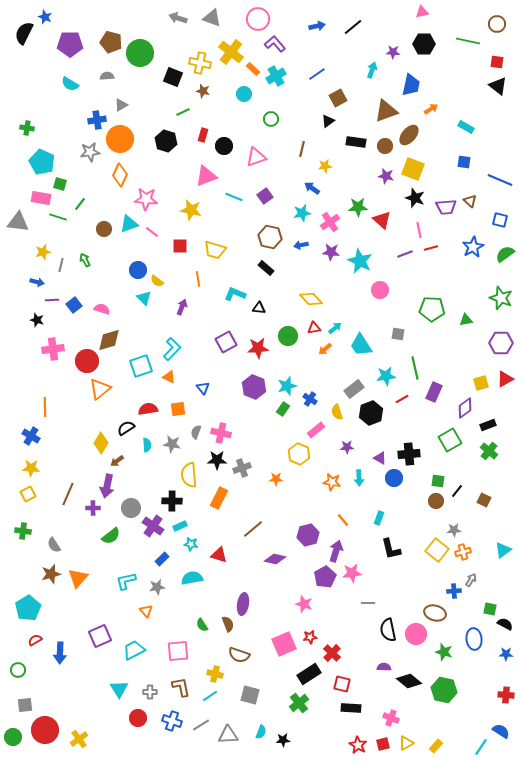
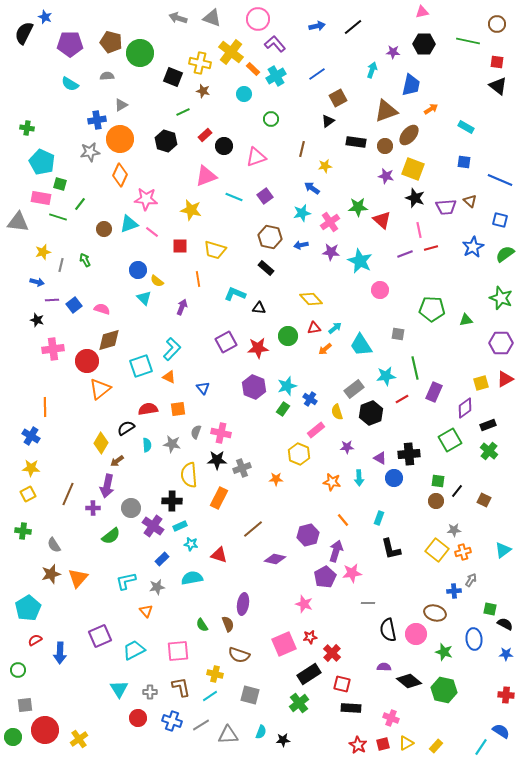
red rectangle at (203, 135): moved 2 px right; rotated 32 degrees clockwise
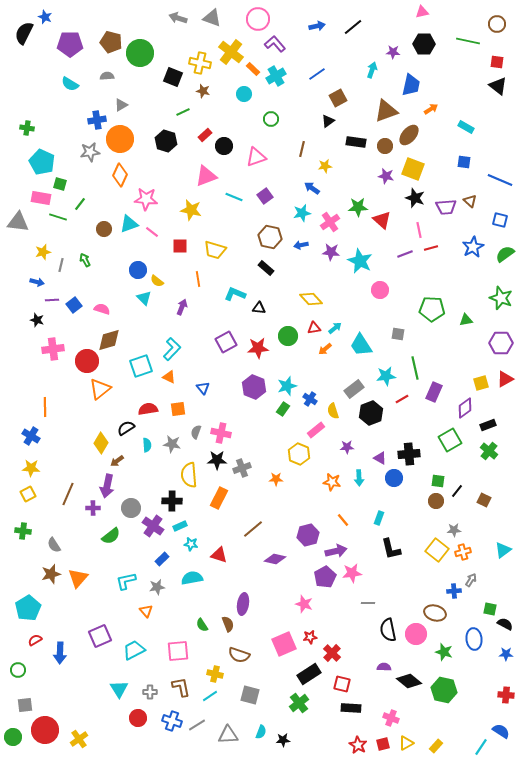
yellow semicircle at (337, 412): moved 4 px left, 1 px up
purple arrow at (336, 551): rotated 60 degrees clockwise
gray line at (201, 725): moved 4 px left
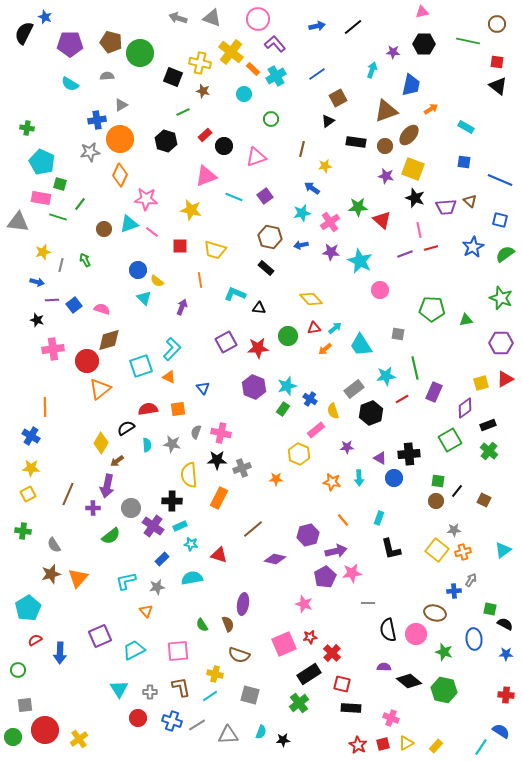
orange line at (198, 279): moved 2 px right, 1 px down
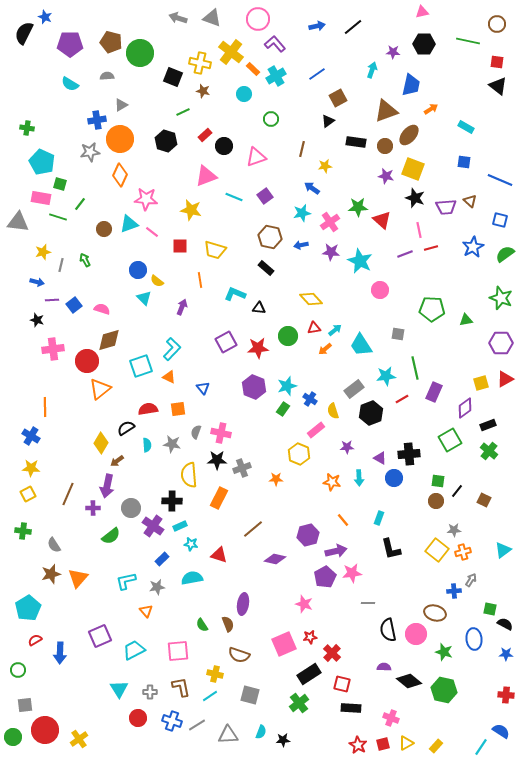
cyan arrow at (335, 328): moved 2 px down
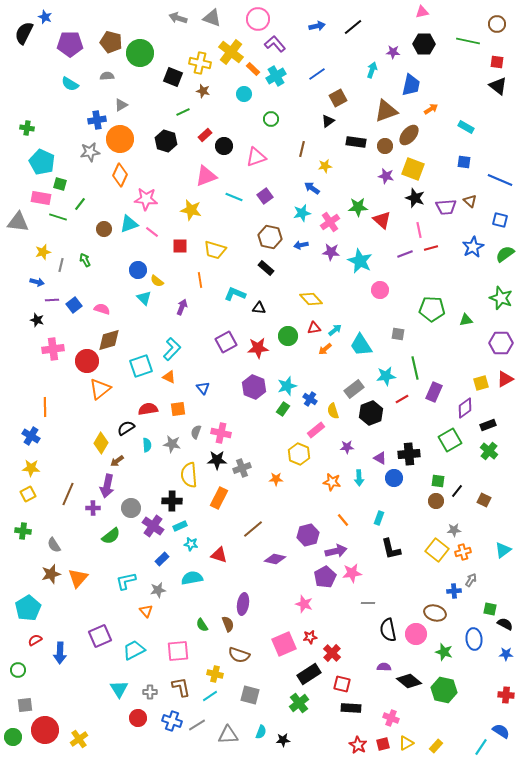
gray star at (157, 587): moved 1 px right, 3 px down
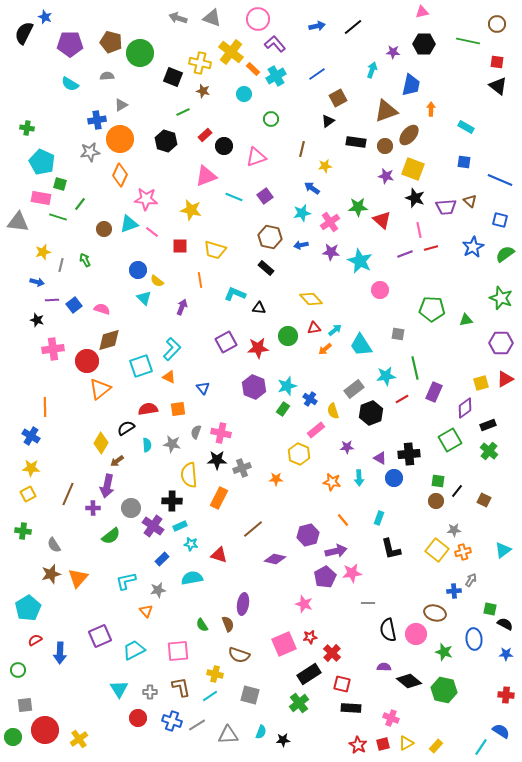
orange arrow at (431, 109): rotated 56 degrees counterclockwise
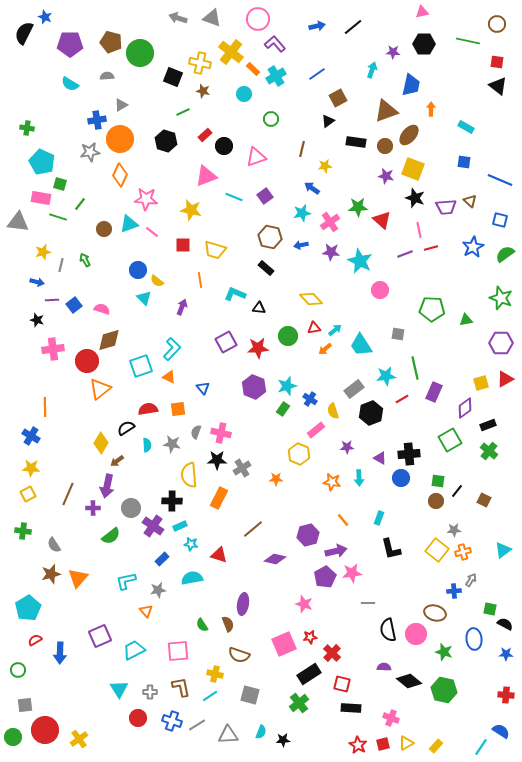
red square at (180, 246): moved 3 px right, 1 px up
gray cross at (242, 468): rotated 12 degrees counterclockwise
blue circle at (394, 478): moved 7 px right
